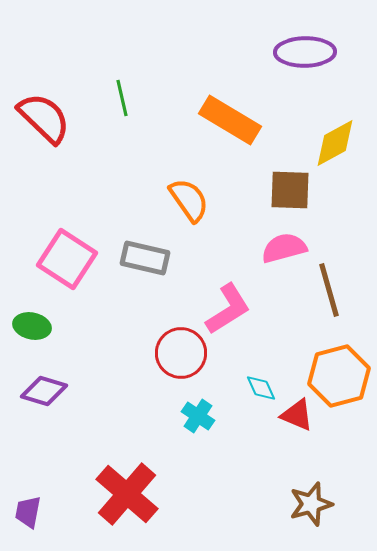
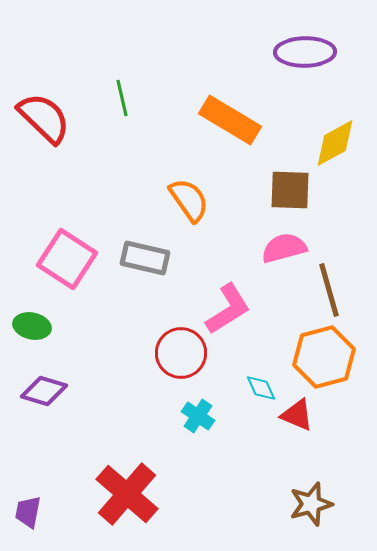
orange hexagon: moved 15 px left, 19 px up
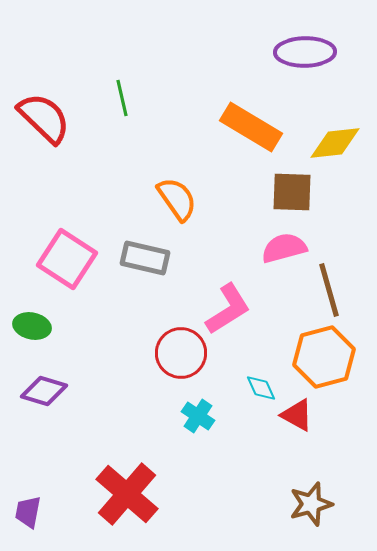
orange rectangle: moved 21 px right, 7 px down
yellow diamond: rotated 22 degrees clockwise
brown square: moved 2 px right, 2 px down
orange semicircle: moved 12 px left, 1 px up
red triangle: rotated 6 degrees clockwise
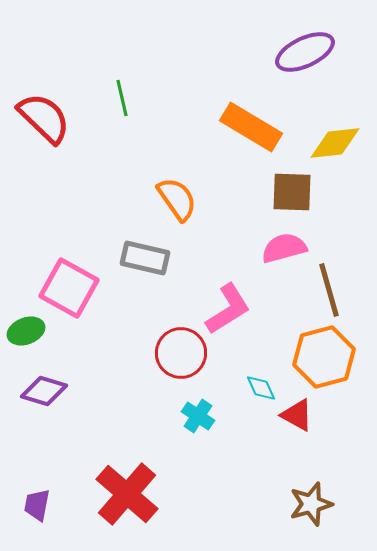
purple ellipse: rotated 24 degrees counterclockwise
pink square: moved 2 px right, 29 px down; rotated 4 degrees counterclockwise
green ellipse: moved 6 px left, 5 px down; rotated 33 degrees counterclockwise
purple trapezoid: moved 9 px right, 7 px up
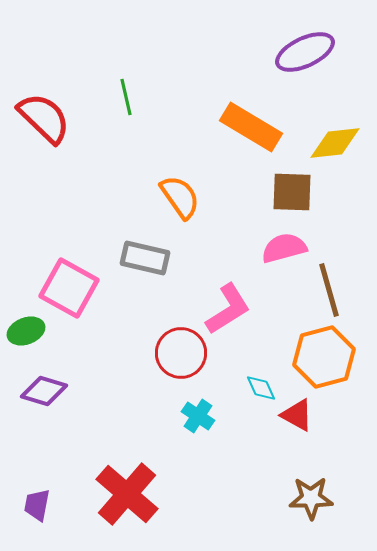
green line: moved 4 px right, 1 px up
orange semicircle: moved 3 px right, 2 px up
brown star: moved 6 px up; rotated 15 degrees clockwise
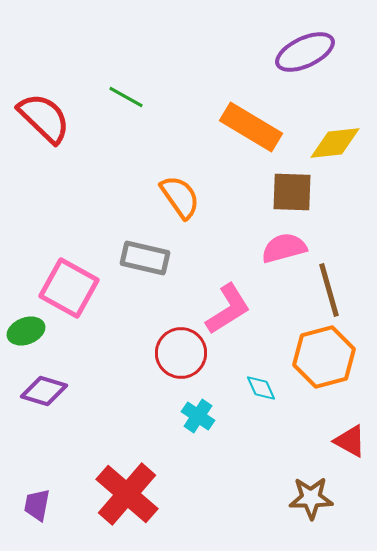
green line: rotated 48 degrees counterclockwise
red triangle: moved 53 px right, 26 px down
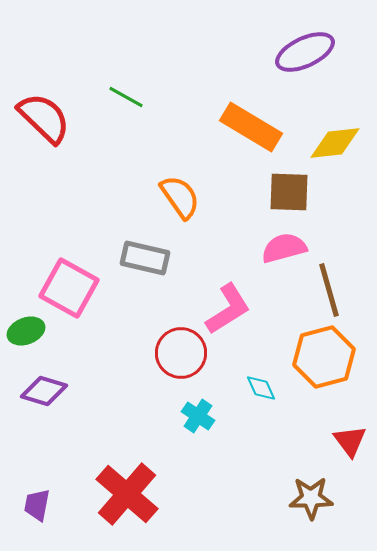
brown square: moved 3 px left
red triangle: rotated 24 degrees clockwise
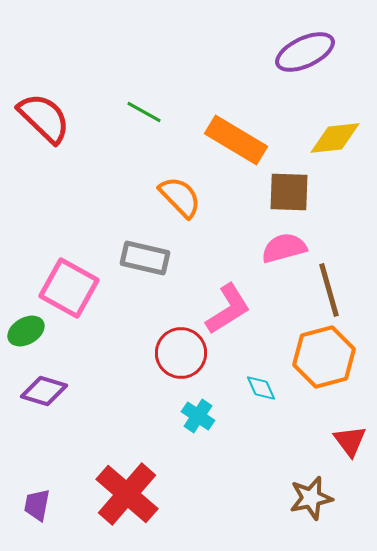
green line: moved 18 px right, 15 px down
orange rectangle: moved 15 px left, 13 px down
yellow diamond: moved 5 px up
orange semicircle: rotated 9 degrees counterclockwise
green ellipse: rotated 9 degrees counterclockwise
brown star: rotated 12 degrees counterclockwise
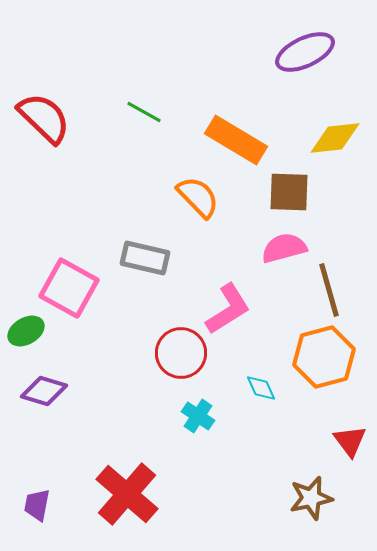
orange semicircle: moved 18 px right
